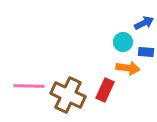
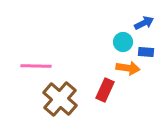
pink line: moved 7 px right, 20 px up
brown cross: moved 8 px left, 4 px down; rotated 16 degrees clockwise
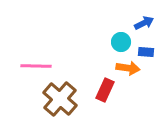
cyan circle: moved 2 px left
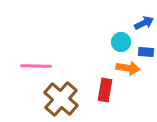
red rectangle: rotated 15 degrees counterclockwise
brown cross: moved 1 px right
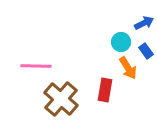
blue rectangle: moved 1 px up; rotated 49 degrees clockwise
orange arrow: rotated 50 degrees clockwise
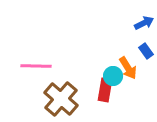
cyan circle: moved 8 px left, 34 px down
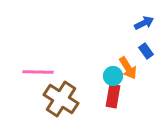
pink line: moved 2 px right, 6 px down
red rectangle: moved 8 px right, 6 px down
brown cross: rotated 8 degrees counterclockwise
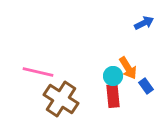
blue rectangle: moved 35 px down
pink line: rotated 12 degrees clockwise
red rectangle: rotated 15 degrees counterclockwise
